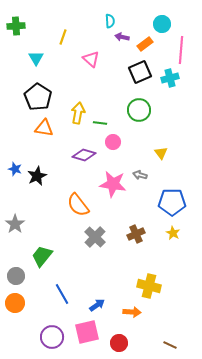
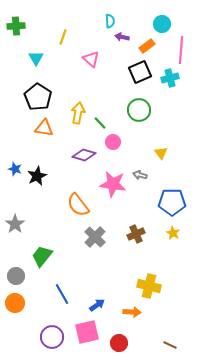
orange rectangle: moved 2 px right, 2 px down
green line: rotated 40 degrees clockwise
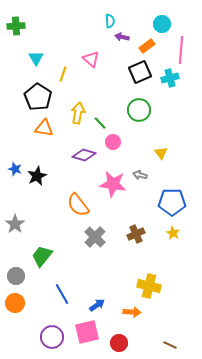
yellow line: moved 37 px down
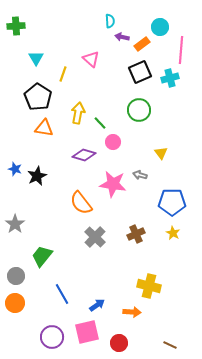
cyan circle: moved 2 px left, 3 px down
orange rectangle: moved 5 px left, 2 px up
orange semicircle: moved 3 px right, 2 px up
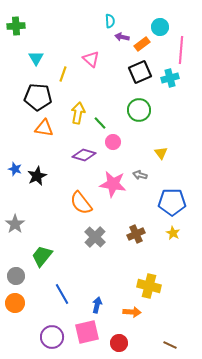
black pentagon: rotated 28 degrees counterclockwise
blue arrow: rotated 42 degrees counterclockwise
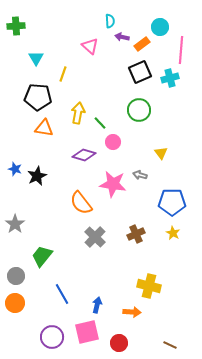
pink triangle: moved 1 px left, 13 px up
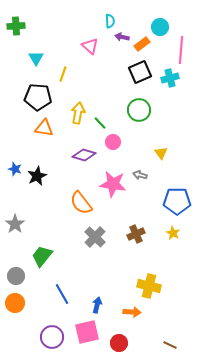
blue pentagon: moved 5 px right, 1 px up
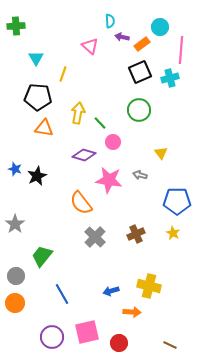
pink star: moved 4 px left, 4 px up
blue arrow: moved 14 px right, 14 px up; rotated 119 degrees counterclockwise
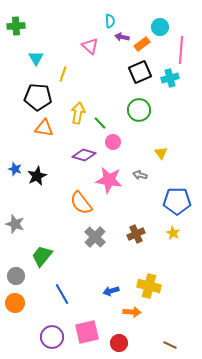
gray star: rotated 18 degrees counterclockwise
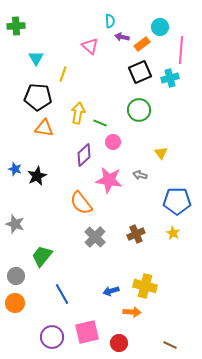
green line: rotated 24 degrees counterclockwise
purple diamond: rotated 60 degrees counterclockwise
yellow cross: moved 4 px left
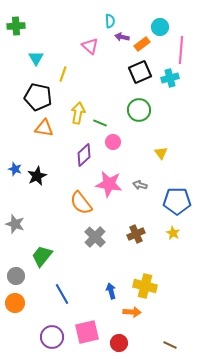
black pentagon: rotated 8 degrees clockwise
gray arrow: moved 10 px down
pink star: moved 4 px down
blue arrow: rotated 91 degrees clockwise
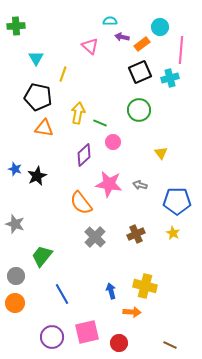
cyan semicircle: rotated 88 degrees counterclockwise
